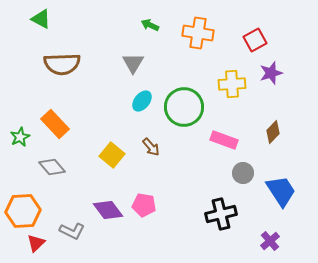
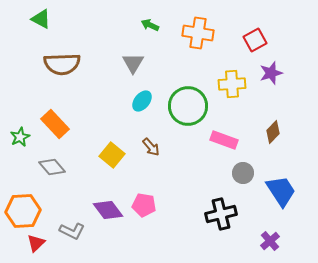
green circle: moved 4 px right, 1 px up
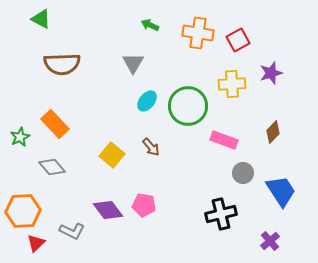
red square: moved 17 px left
cyan ellipse: moved 5 px right
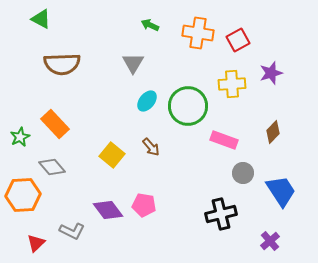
orange hexagon: moved 16 px up
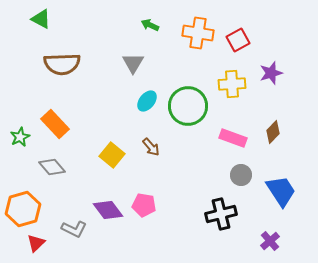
pink rectangle: moved 9 px right, 2 px up
gray circle: moved 2 px left, 2 px down
orange hexagon: moved 14 px down; rotated 12 degrees counterclockwise
gray L-shape: moved 2 px right, 2 px up
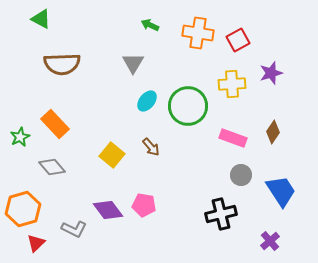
brown diamond: rotated 10 degrees counterclockwise
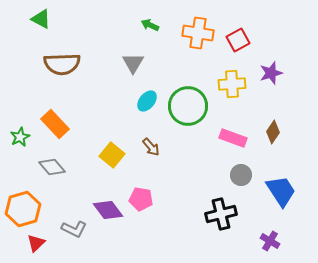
pink pentagon: moved 3 px left, 6 px up
purple cross: rotated 18 degrees counterclockwise
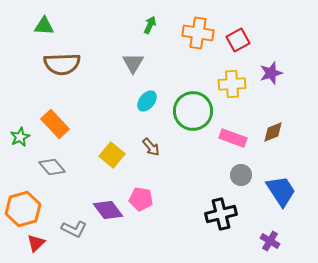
green triangle: moved 3 px right, 7 px down; rotated 25 degrees counterclockwise
green arrow: rotated 90 degrees clockwise
green circle: moved 5 px right, 5 px down
brown diamond: rotated 35 degrees clockwise
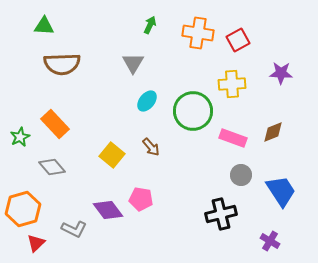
purple star: moved 10 px right; rotated 20 degrees clockwise
